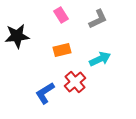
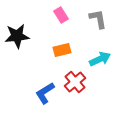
gray L-shape: rotated 75 degrees counterclockwise
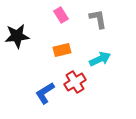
red cross: rotated 10 degrees clockwise
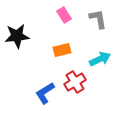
pink rectangle: moved 3 px right
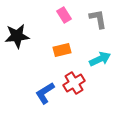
red cross: moved 1 px left, 1 px down
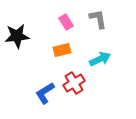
pink rectangle: moved 2 px right, 7 px down
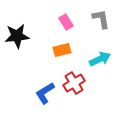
gray L-shape: moved 3 px right
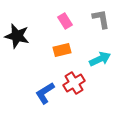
pink rectangle: moved 1 px left, 1 px up
black star: rotated 20 degrees clockwise
